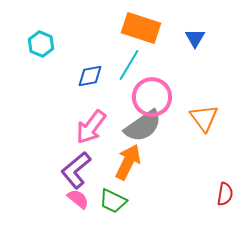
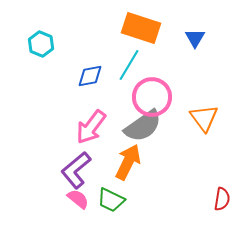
red semicircle: moved 3 px left, 5 px down
green trapezoid: moved 2 px left, 1 px up
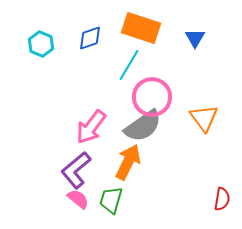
blue diamond: moved 38 px up; rotated 8 degrees counterclockwise
green trapezoid: rotated 80 degrees clockwise
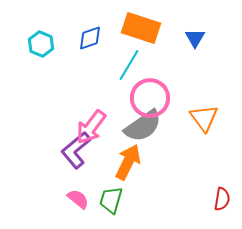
pink circle: moved 2 px left, 1 px down
purple L-shape: moved 20 px up
